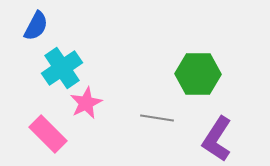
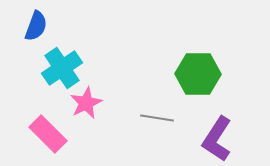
blue semicircle: rotated 8 degrees counterclockwise
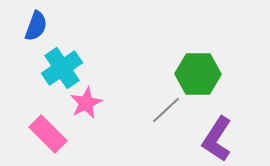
gray line: moved 9 px right, 8 px up; rotated 52 degrees counterclockwise
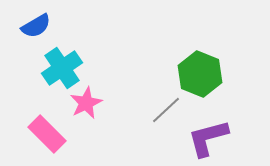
blue semicircle: rotated 40 degrees clockwise
green hexagon: moved 2 px right; rotated 21 degrees clockwise
pink rectangle: moved 1 px left
purple L-shape: moved 9 px left, 1 px up; rotated 42 degrees clockwise
